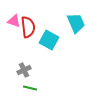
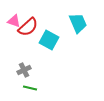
cyan trapezoid: moved 2 px right
red semicircle: rotated 55 degrees clockwise
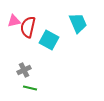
pink triangle: rotated 32 degrees counterclockwise
red semicircle: rotated 145 degrees clockwise
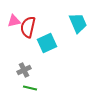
cyan square: moved 2 px left, 3 px down; rotated 36 degrees clockwise
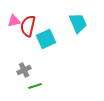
red semicircle: moved 1 px up
cyan square: moved 1 px left, 4 px up
green line: moved 5 px right, 2 px up; rotated 32 degrees counterclockwise
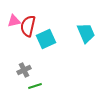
cyan trapezoid: moved 8 px right, 10 px down
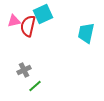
cyan trapezoid: rotated 145 degrees counterclockwise
cyan square: moved 3 px left, 25 px up
green line: rotated 24 degrees counterclockwise
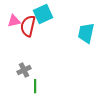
green line: rotated 48 degrees counterclockwise
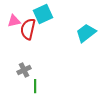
red semicircle: moved 3 px down
cyan trapezoid: rotated 40 degrees clockwise
